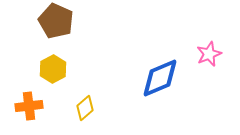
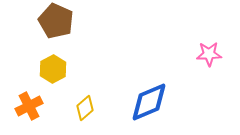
pink star: rotated 20 degrees clockwise
blue diamond: moved 11 px left, 24 px down
orange cross: rotated 20 degrees counterclockwise
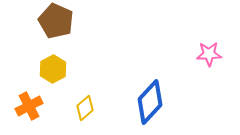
blue diamond: moved 1 px right; rotated 24 degrees counterclockwise
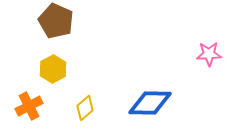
blue diamond: moved 1 px down; rotated 48 degrees clockwise
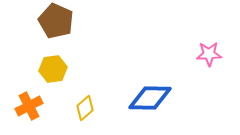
yellow hexagon: rotated 20 degrees clockwise
blue diamond: moved 5 px up
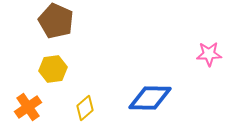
orange cross: moved 1 px left, 1 px down; rotated 8 degrees counterclockwise
